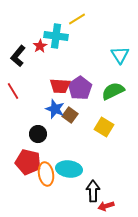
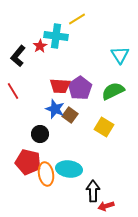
black circle: moved 2 px right
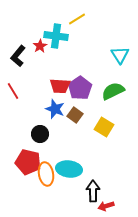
brown square: moved 5 px right
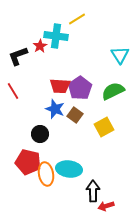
black L-shape: rotated 30 degrees clockwise
yellow square: rotated 30 degrees clockwise
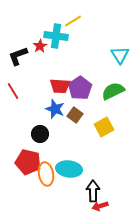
yellow line: moved 4 px left, 2 px down
red arrow: moved 6 px left
